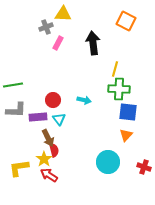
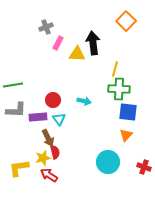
yellow triangle: moved 14 px right, 40 px down
orange square: rotated 18 degrees clockwise
cyan arrow: moved 1 px down
red semicircle: moved 1 px right, 2 px down
yellow star: moved 1 px left, 1 px up; rotated 21 degrees clockwise
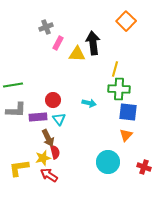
cyan arrow: moved 5 px right, 2 px down
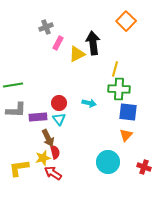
yellow triangle: rotated 30 degrees counterclockwise
red circle: moved 6 px right, 3 px down
red arrow: moved 4 px right, 2 px up
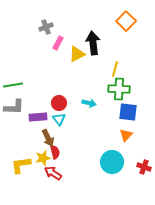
gray L-shape: moved 2 px left, 3 px up
cyan circle: moved 4 px right
yellow L-shape: moved 2 px right, 3 px up
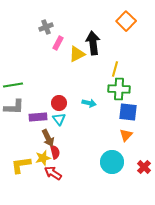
red cross: rotated 24 degrees clockwise
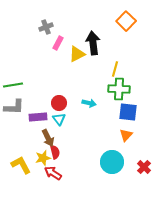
yellow L-shape: rotated 70 degrees clockwise
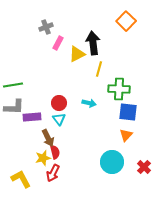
yellow line: moved 16 px left
purple rectangle: moved 6 px left
yellow L-shape: moved 14 px down
red arrow: rotated 96 degrees counterclockwise
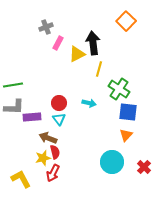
green cross: rotated 30 degrees clockwise
brown arrow: rotated 138 degrees clockwise
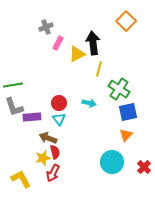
gray L-shape: rotated 70 degrees clockwise
blue square: rotated 18 degrees counterclockwise
